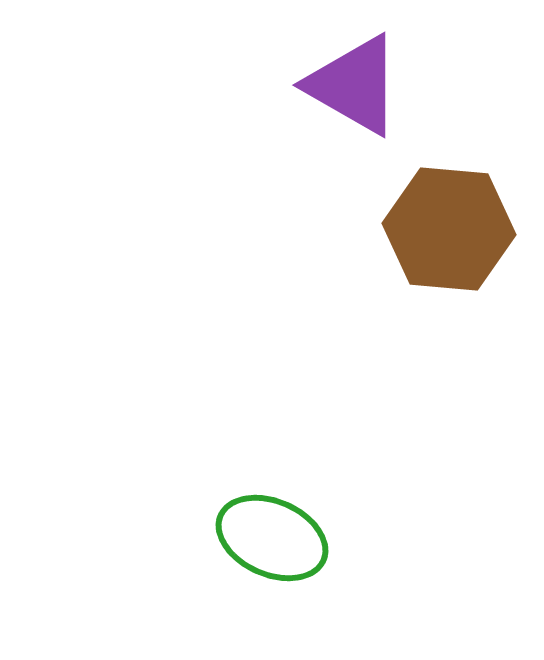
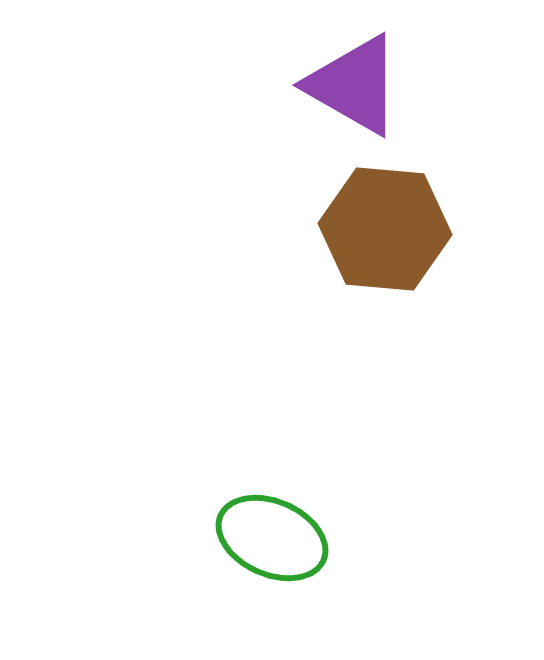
brown hexagon: moved 64 px left
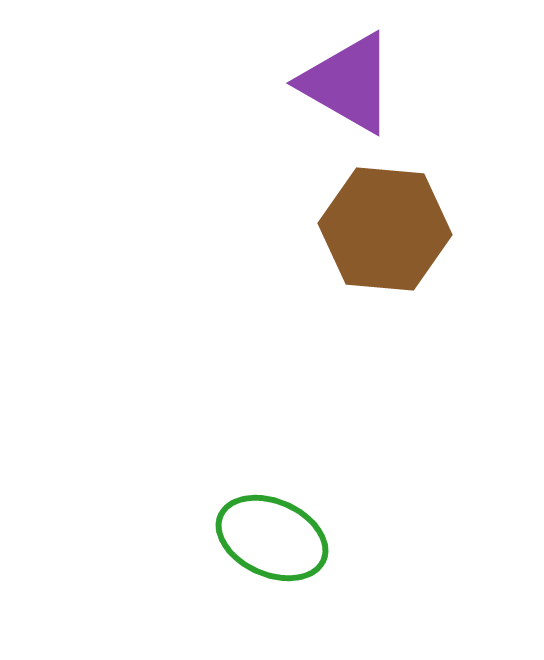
purple triangle: moved 6 px left, 2 px up
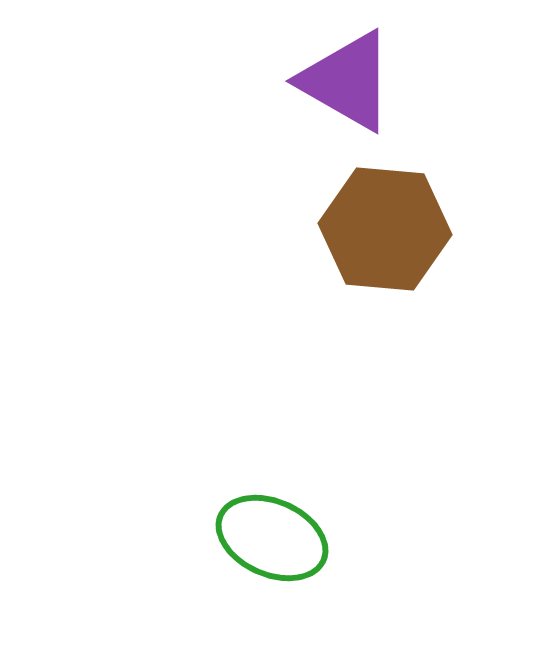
purple triangle: moved 1 px left, 2 px up
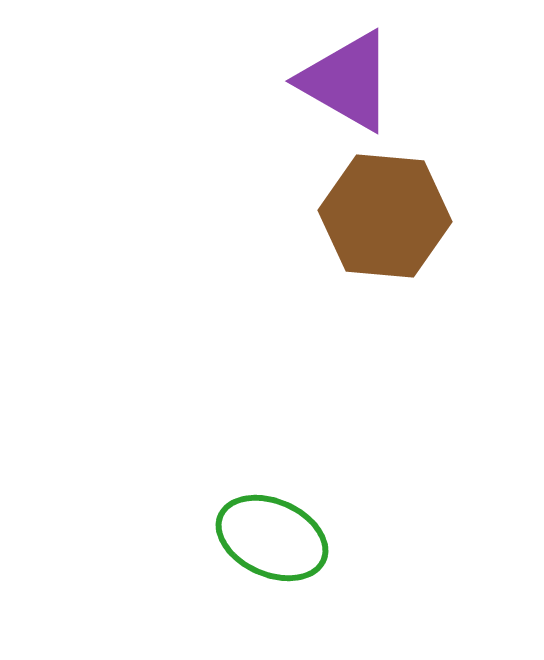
brown hexagon: moved 13 px up
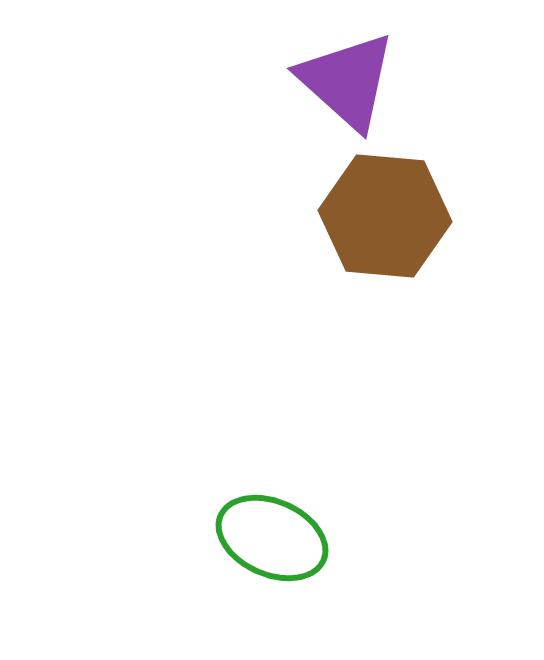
purple triangle: rotated 12 degrees clockwise
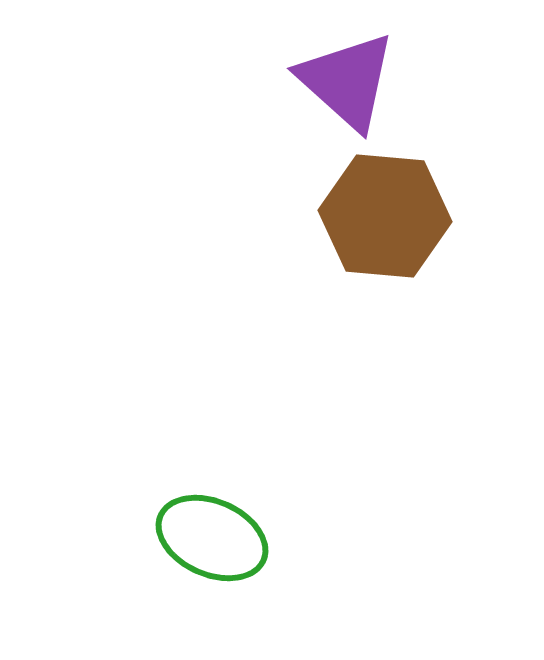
green ellipse: moved 60 px left
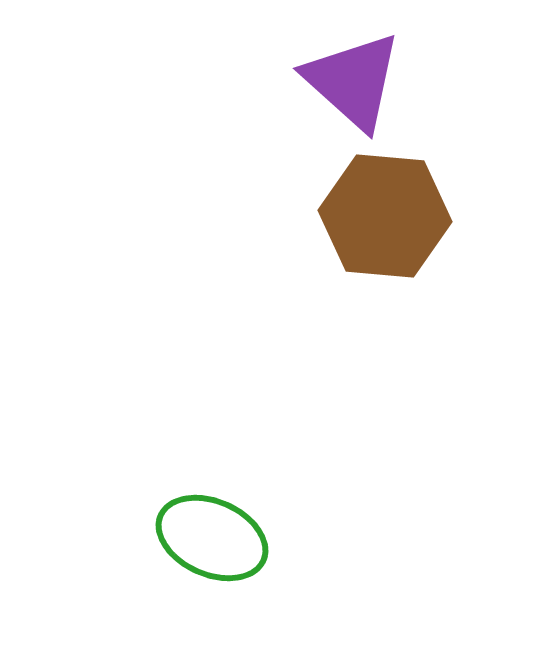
purple triangle: moved 6 px right
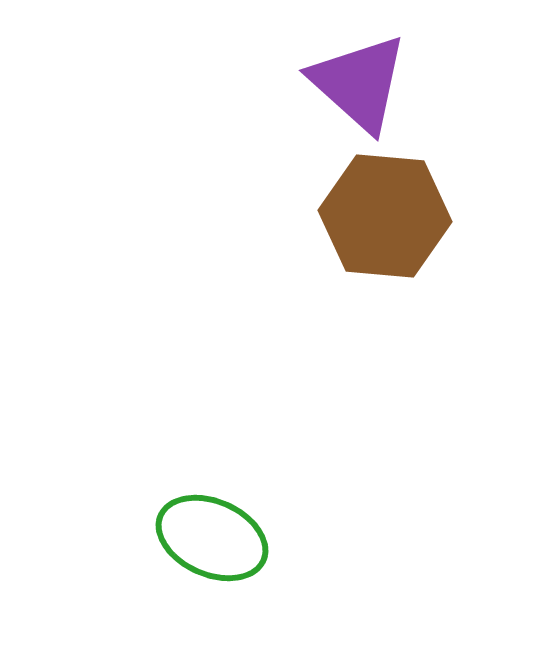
purple triangle: moved 6 px right, 2 px down
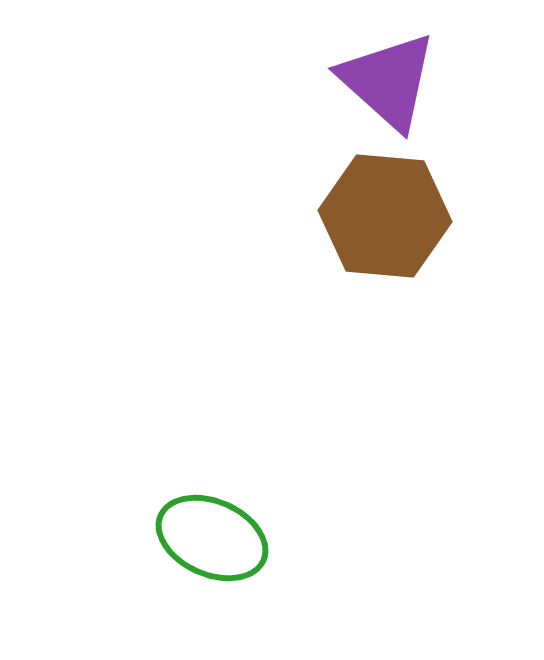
purple triangle: moved 29 px right, 2 px up
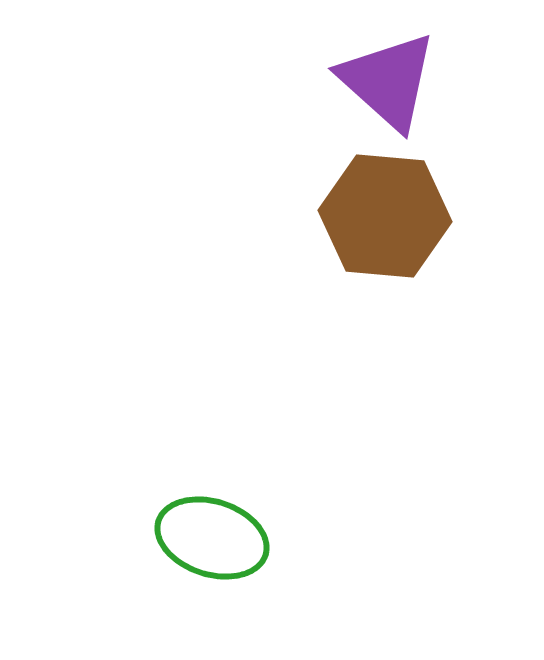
green ellipse: rotated 6 degrees counterclockwise
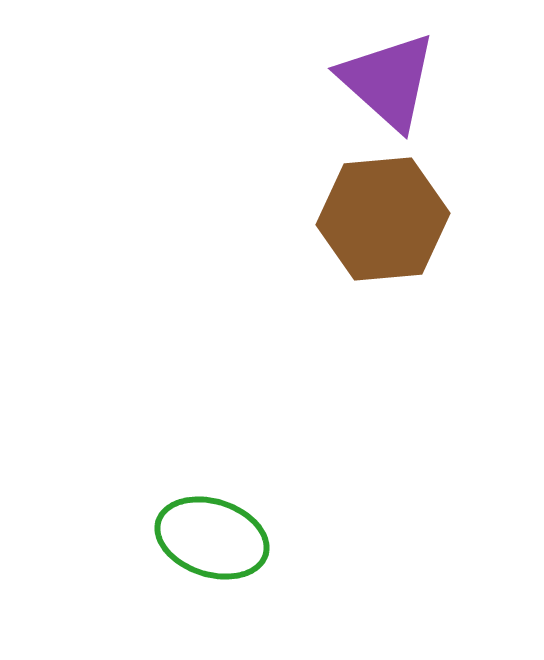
brown hexagon: moved 2 px left, 3 px down; rotated 10 degrees counterclockwise
